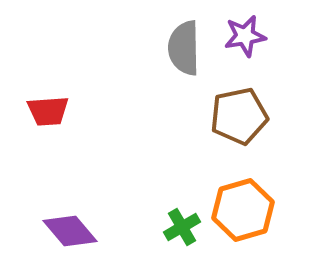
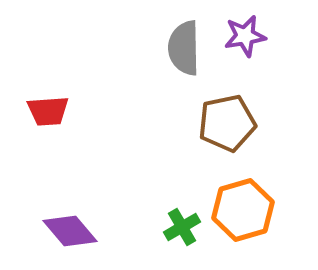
brown pentagon: moved 12 px left, 7 px down
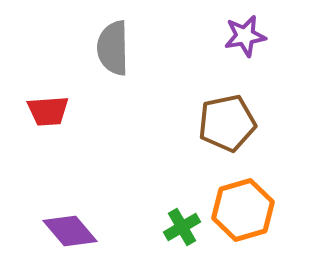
gray semicircle: moved 71 px left
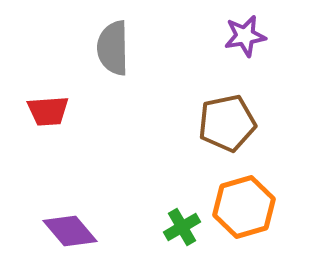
orange hexagon: moved 1 px right, 3 px up
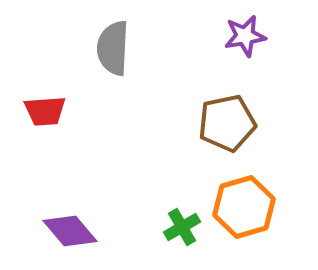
gray semicircle: rotated 4 degrees clockwise
red trapezoid: moved 3 px left
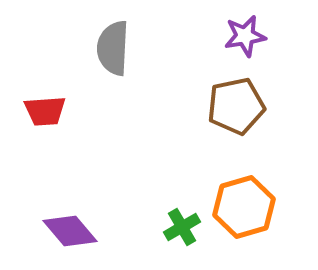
brown pentagon: moved 9 px right, 17 px up
